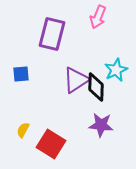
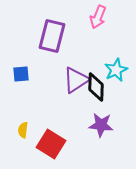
purple rectangle: moved 2 px down
yellow semicircle: rotated 21 degrees counterclockwise
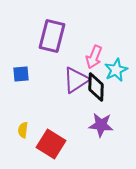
pink arrow: moved 4 px left, 40 px down
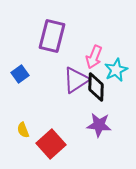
blue square: moved 1 px left; rotated 30 degrees counterclockwise
purple star: moved 2 px left
yellow semicircle: rotated 28 degrees counterclockwise
red square: rotated 16 degrees clockwise
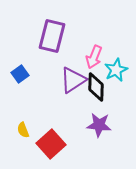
purple triangle: moved 3 px left
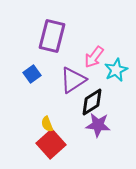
pink arrow: rotated 15 degrees clockwise
blue square: moved 12 px right
black diamond: moved 4 px left, 15 px down; rotated 56 degrees clockwise
purple star: moved 1 px left
yellow semicircle: moved 24 px right, 6 px up
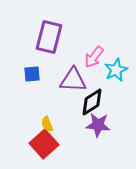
purple rectangle: moved 3 px left, 1 px down
blue square: rotated 30 degrees clockwise
purple triangle: rotated 36 degrees clockwise
red square: moved 7 px left
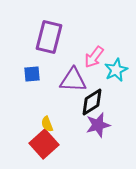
purple star: rotated 20 degrees counterclockwise
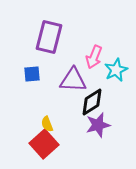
pink arrow: rotated 15 degrees counterclockwise
